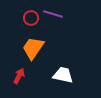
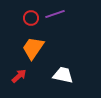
purple line: moved 2 px right; rotated 36 degrees counterclockwise
red arrow: rotated 21 degrees clockwise
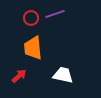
orange trapezoid: rotated 40 degrees counterclockwise
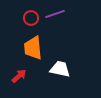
white trapezoid: moved 3 px left, 6 px up
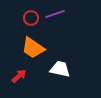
orange trapezoid: rotated 50 degrees counterclockwise
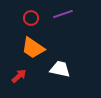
purple line: moved 8 px right
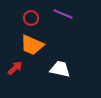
purple line: rotated 42 degrees clockwise
orange trapezoid: moved 1 px left, 3 px up; rotated 10 degrees counterclockwise
red arrow: moved 4 px left, 8 px up
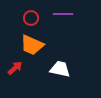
purple line: rotated 24 degrees counterclockwise
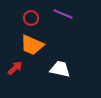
purple line: rotated 24 degrees clockwise
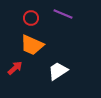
white trapezoid: moved 2 px left, 2 px down; rotated 45 degrees counterclockwise
